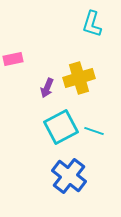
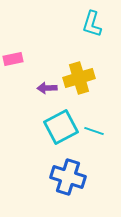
purple arrow: rotated 66 degrees clockwise
blue cross: moved 1 px left, 1 px down; rotated 20 degrees counterclockwise
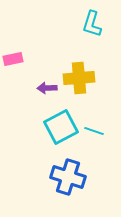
yellow cross: rotated 12 degrees clockwise
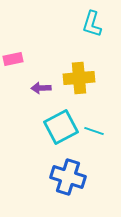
purple arrow: moved 6 px left
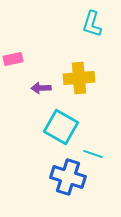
cyan square: rotated 32 degrees counterclockwise
cyan line: moved 1 px left, 23 px down
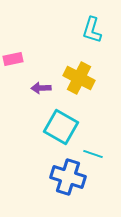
cyan L-shape: moved 6 px down
yellow cross: rotated 32 degrees clockwise
